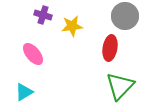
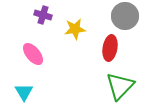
yellow star: moved 3 px right, 3 px down
cyan triangle: rotated 30 degrees counterclockwise
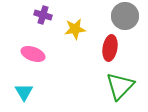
pink ellipse: rotated 30 degrees counterclockwise
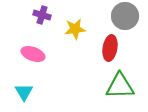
purple cross: moved 1 px left
green triangle: rotated 44 degrees clockwise
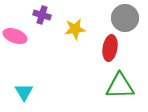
gray circle: moved 2 px down
pink ellipse: moved 18 px left, 18 px up
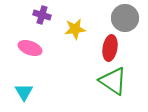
pink ellipse: moved 15 px right, 12 px down
green triangle: moved 7 px left, 5 px up; rotated 36 degrees clockwise
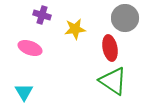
red ellipse: rotated 20 degrees counterclockwise
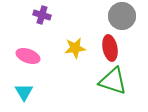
gray circle: moved 3 px left, 2 px up
yellow star: moved 19 px down
pink ellipse: moved 2 px left, 8 px down
green triangle: rotated 16 degrees counterclockwise
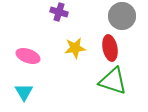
purple cross: moved 17 px right, 3 px up
